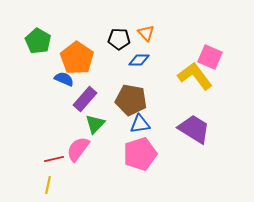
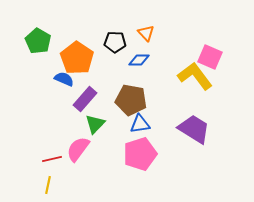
black pentagon: moved 4 px left, 3 px down
red line: moved 2 px left
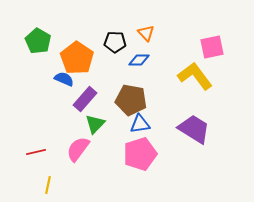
pink square: moved 2 px right, 10 px up; rotated 35 degrees counterclockwise
red line: moved 16 px left, 7 px up
